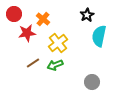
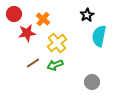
yellow cross: moved 1 px left
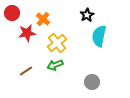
red circle: moved 2 px left, 1 px up
brown line: moved 7 px left, 8 px down
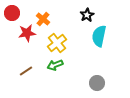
gray circle: moved 5 px right, 1 px down
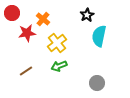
green arrow: moved 4 px right, 1 px down
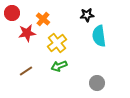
black star: rotated 24 degrees clockwise
cyan semicircle: rotated 20 degrees counterclockwise
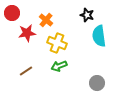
black star: rotated 24 degrees clockwise
orange cross: moved 3 px right, 1 px down
yellow cross: rotated 30 degrees counterclockwise
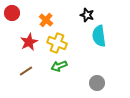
red star: moved 2 px right, 9 px down; rotated 18 degrees counterclockwise
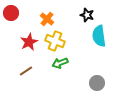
red circle: moved 1 px left
orange cross: moved 1 px right, 1 px up
yellow cross: moved 2 px left, 2 px up
green arrow: moved 1 px right, 3 px up
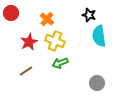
black star: moved 2 px right
